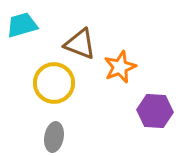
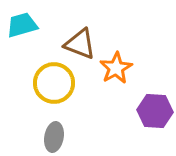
orange star: moved 4 px left, 1 px down; rotated 8 degrees counterclockwise
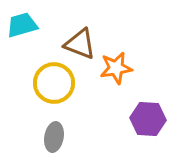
orange star: rotated 20 degrees clockwise
purple hexagon: moved 7 px left, 8 px down
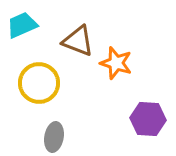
cyan trapezoid: rotated 8 degrees counterclockwise
brown triangle: moved 2 px left, 3 px up
orange star: moved 5 px up; rotated 28 degrees clockwise
yellow circle: moved 15 px left
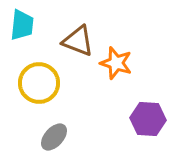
cyan trapezoid: rotated 120 degrees clockwise
gray ellipse: rotated 32 degrees clockwise
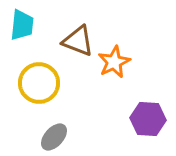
orange star: moved 2 px left, 1 px up; rotated 28 degrees clockwise
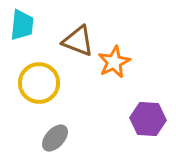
gray ellipse: moved 1 px right, 1 px down
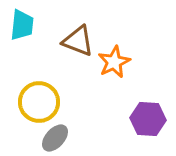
yellow circle: moved 19 px down
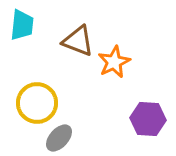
yellow circle: moved 2 px left, 1 px down
gray ellipse: moved 4 px right
